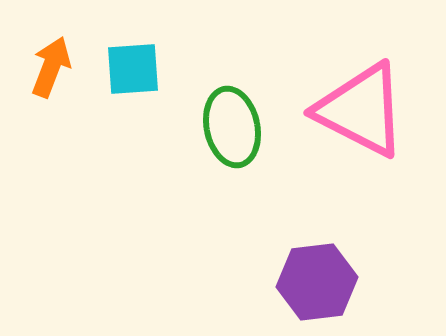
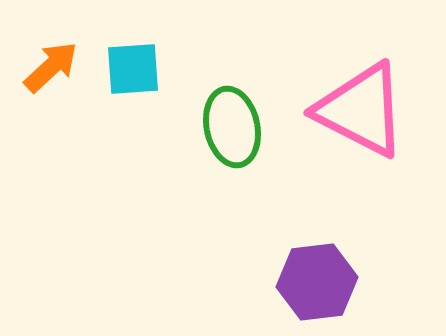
orange arrow: rotated 26 degrees clockwise
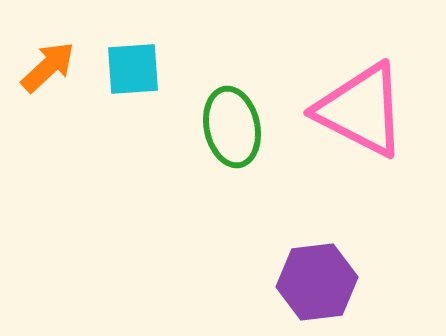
orange arrow: moved 3 px left
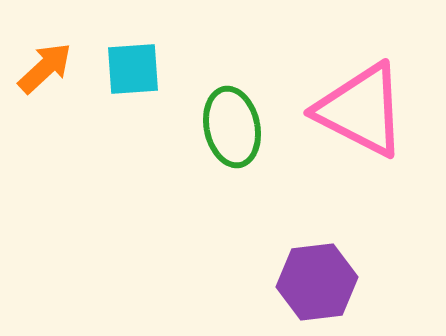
orange arrow: moved 3 px left, 1 px down
